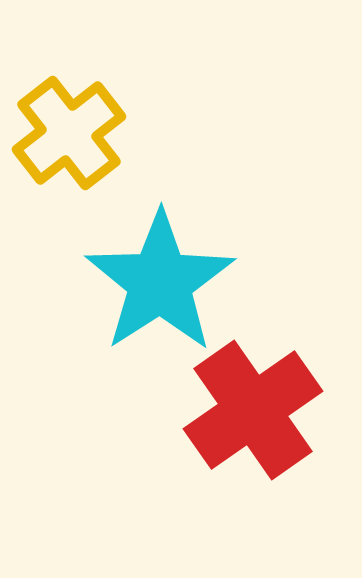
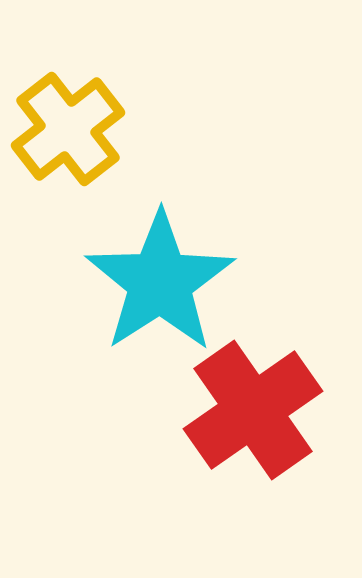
yellow cross: moved 1 px left, 4 px up
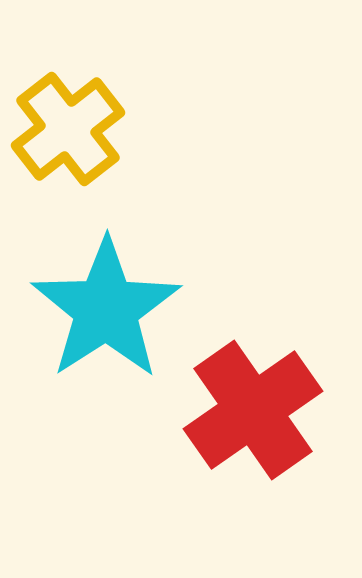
cyan star: moved 54 px left, 27 px down
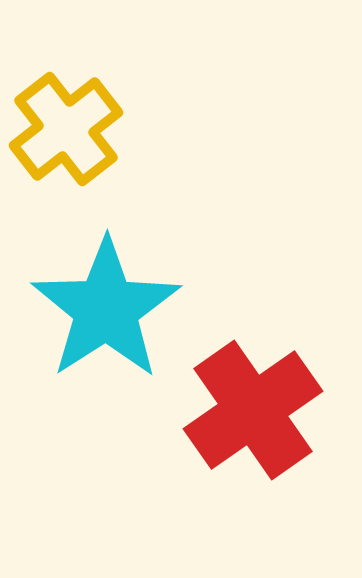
yellow cross: moved 2 px left
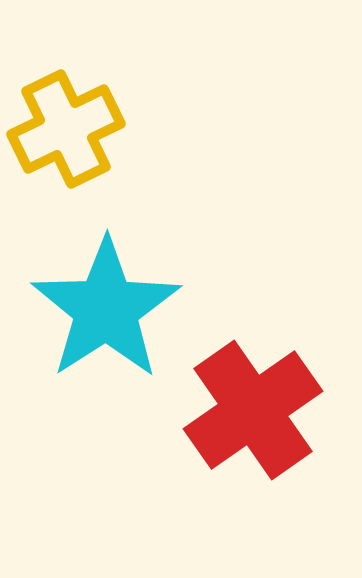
yellow cross: rotated 12 degrees clockwise
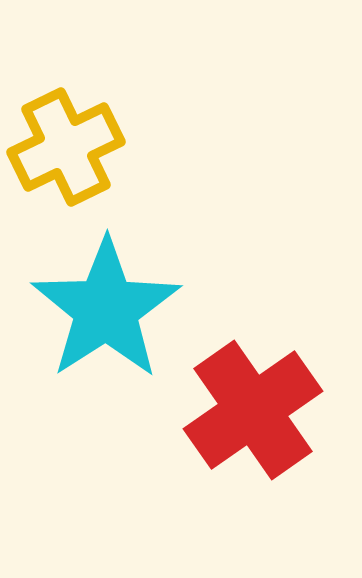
yellow cross: moved 18 px down
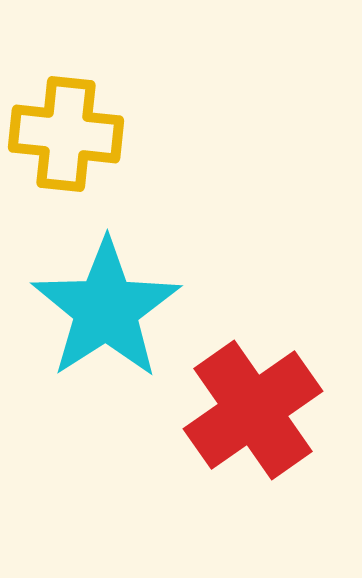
yellow cross: moved 13 px up; rotated 32 degrees clockwise
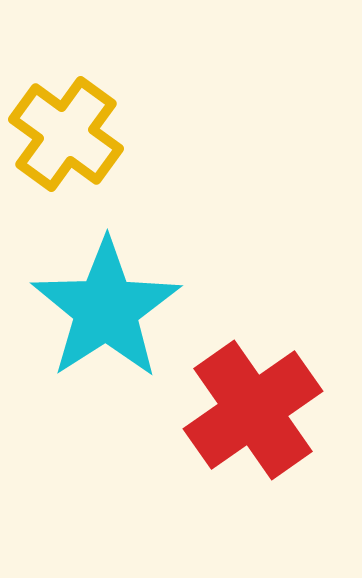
yellow cross: rotated 30 degrees clockwise
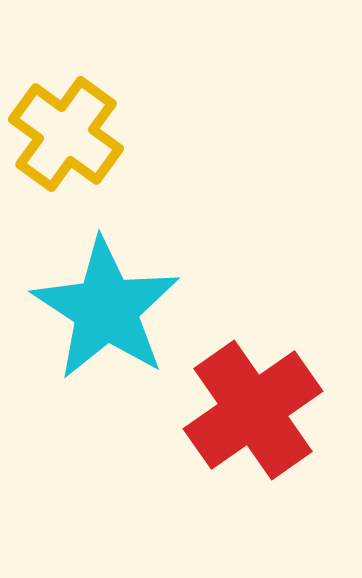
cyan star: rotated 6 degrees counterclockwise
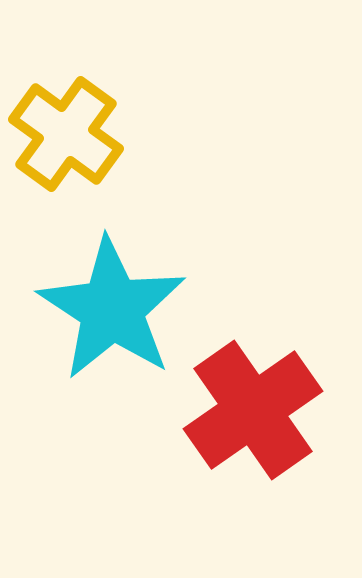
cyan star: moved 6 px right
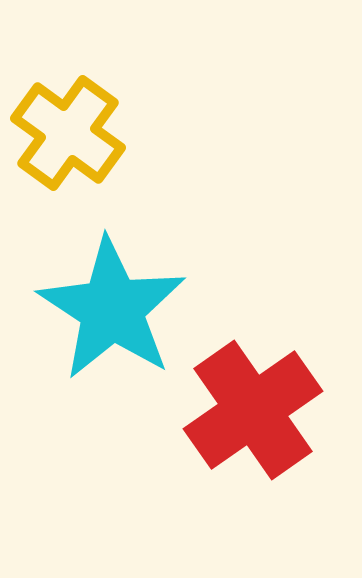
yellow cross: moved 2 px right, 1 px up
